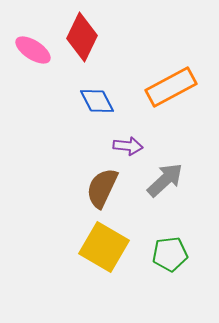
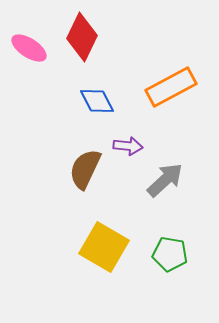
pink ellipse: moved 4 px left, 2 px up
brown semicircle: moved 17 px left, 19 px up
green pentagon: rotated 16 degrees clockwise
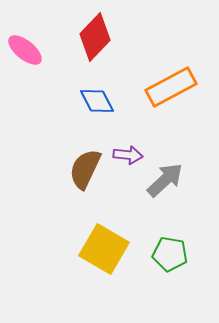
red diamond: moved 13 px right; rotated 18 degrees clockwise
pink ellipse: moved 4 px left, 2 px down; rotated 6 degrees clockwise
purple arrow: moved 9 px down
yellow square: moved 2 px down
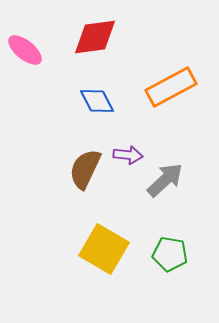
red diamond: rotated 39 degrees clockwise
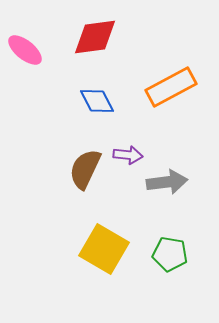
gray arrow: moved 2 px right, 2 px down; rotated 36 degrees clockwise
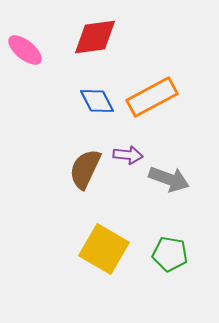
orange rectangle: moved 19 px left, 10 px down
gray arrow: moved 2 px right, 3 px up; rotated 27 degrees clockwise
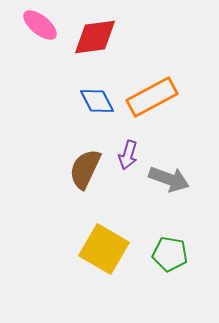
pink ellipse: moved 15 px right, 25 px up
purple arrow: rotated 100 degrees clockwise
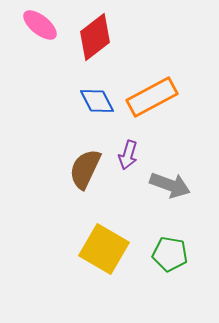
red diamond: rotated 30 degrees counterclockwise
gray arrow: moved 1 px right, 6 px down
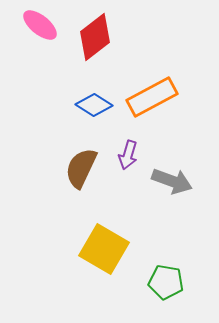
blue diamond: moved 3 px left, 4 px down; rotated 30 degrees counterclockwise
brown semicircle: moved 4 px left, 1 px up
gray arrow: moved 2 px right, 4 px up
green pentagon: moved 4 px left, 28 px down
